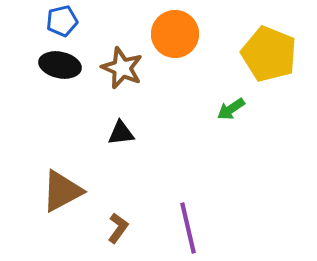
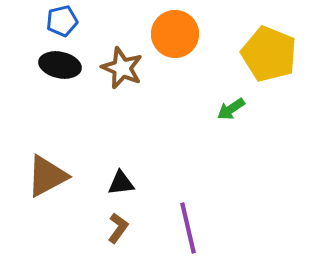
black triangle: moved 50 px down
brown triangle: moved 15 px left, 15 px up
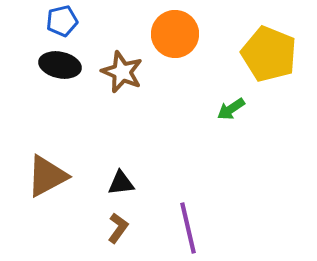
brown star: moved 4 px down
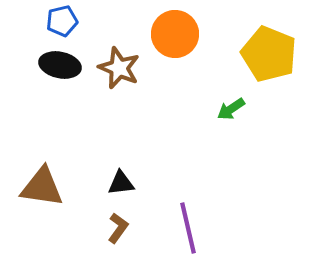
brown star: moved 3 px left, 4 px up
brown triangle: moved 5 px left, 11 px down; rotated 36 degrees clockwise
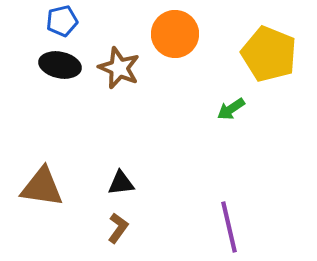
purple line: moved 41 px right, 1 px up
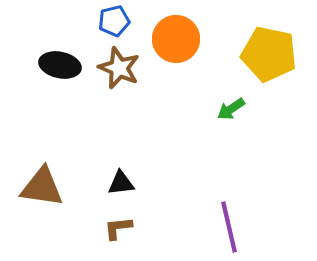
blue pentagon: moved 52 px right
orange circle: moved 1 px right, 5 px down
yellow pentagon: rotated 10 degrees counterclockwise
brown L-shape: rotated 132 degrees counterclockwise
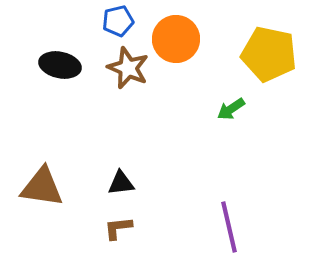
blue pentagon: moved 4 px right
brown star: moved 9 px right
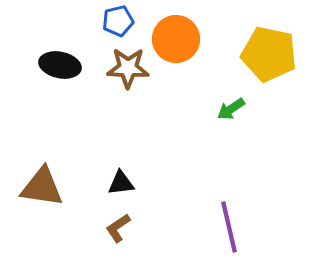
brown star: rotated 21 degrees counterclockwise
brown L-shape: rotated 28 degrees counterclockwise
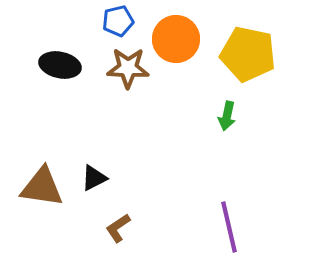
yellow pentagon: moved 21 px left
green arrow: moved 4 px left, 7 px down; rotated 44 degrees counterclockwise
black triangle: moved 27 px left, 5 px up; rotated 20 degrees counterclockwise
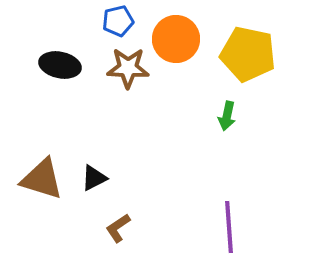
brown triangle: moved 8 px up; rotated 9 degrees clockwise
purple line: rotated 9 degrees clockwise
